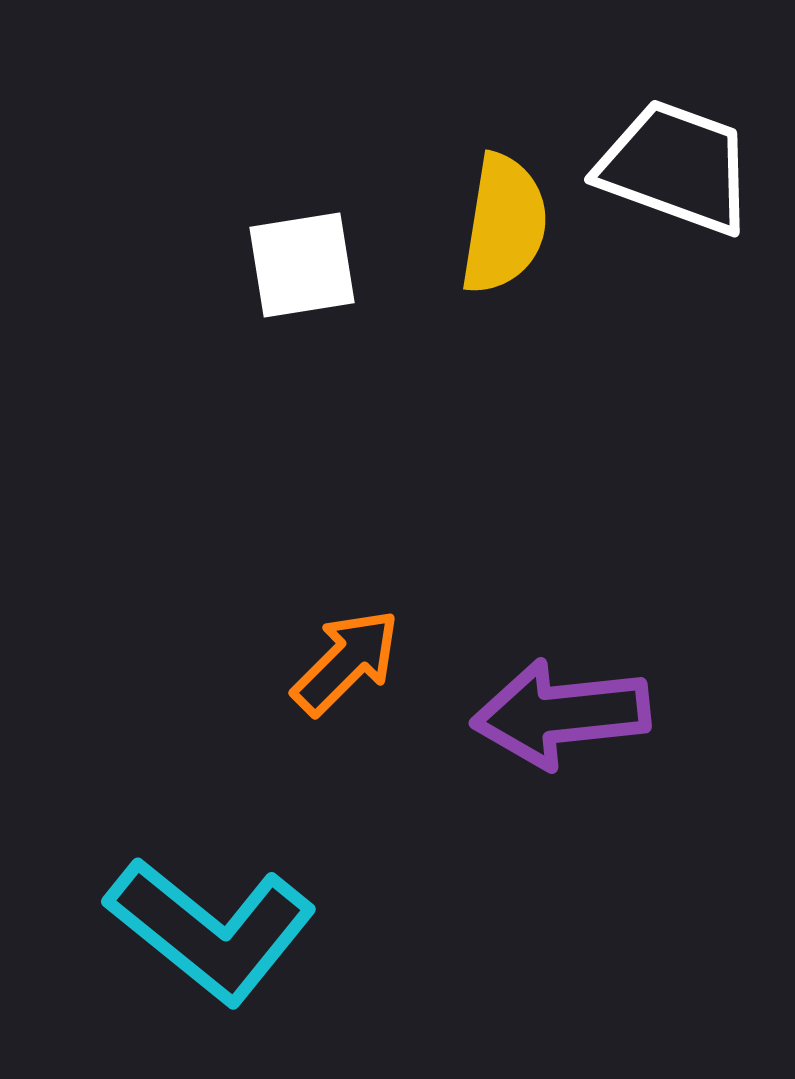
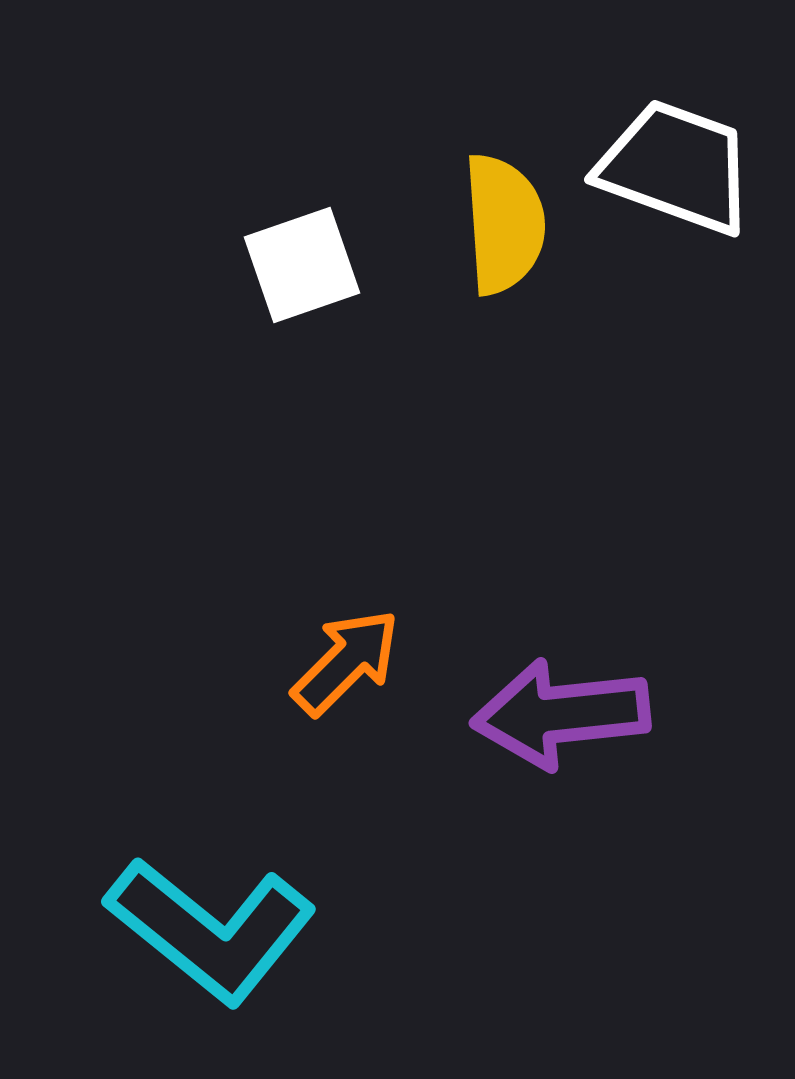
yellow semicircle: rotated 13 degrees counterclockwise
white square: rotated 10 degrees counterclockwise
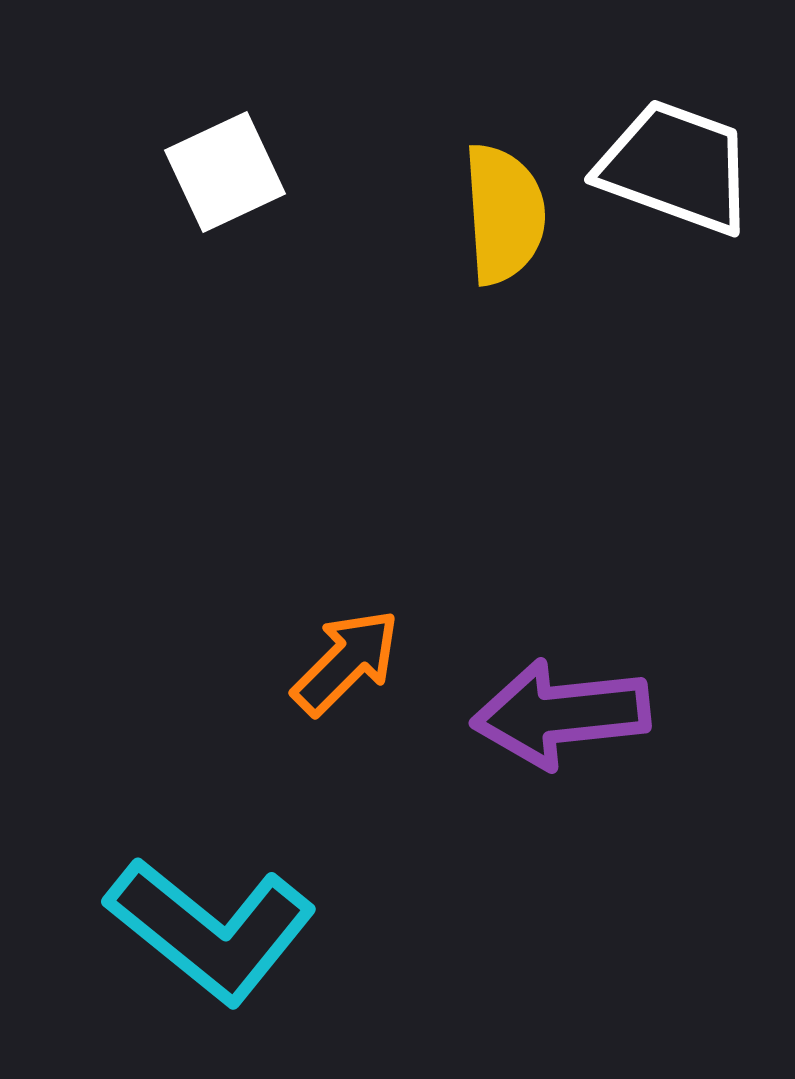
yellow semicircle: moved 10 px up
white square: moved 77 px left, 93 px up; rotated 6 degrees counterclockwise
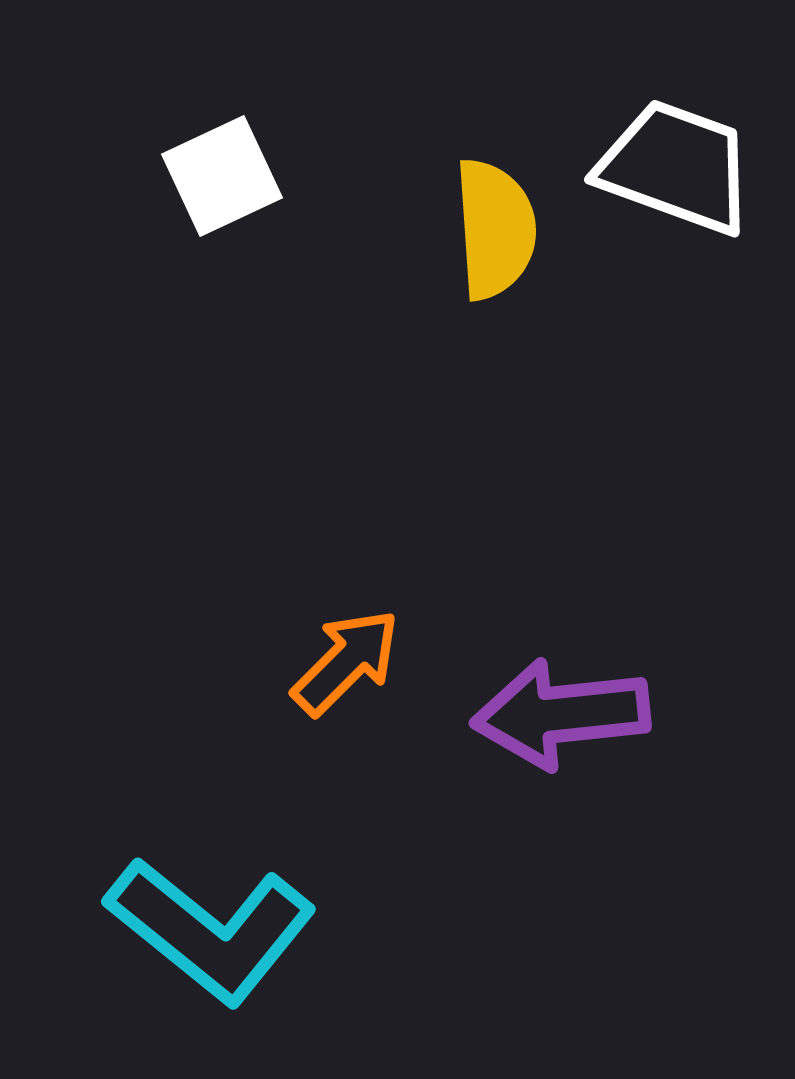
white square: moved 3 px left, 4 px down
yellow semicircle: moved 9 px left, 15 px down
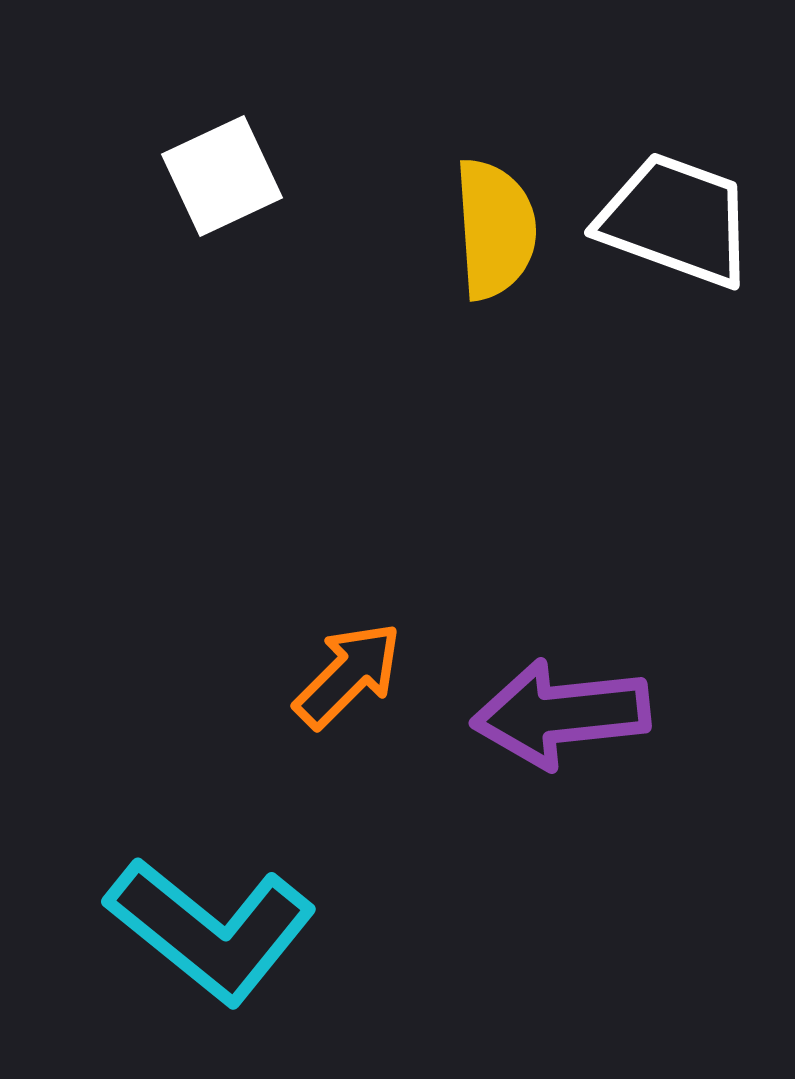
white trapezoid: moved 53 px down
orange arrow: moved 2 px right, 13 px down
